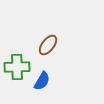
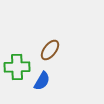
brown ellipse: moved 2 px right, 5 px down
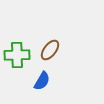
green cross: moved 12 px up
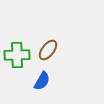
brown ellipse: moved 2 px left
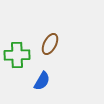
brown ellipse: moved 2 px right, 6 px up; rotated 10 degrees counterclockwise
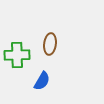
brown ellipse: rotated 20 degrees counterclockwise
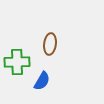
green cross: moved 7 px down
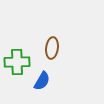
brown ellipse: moved 2 px right, 4 px down
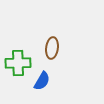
green cross: moved 1 px right, 1 px down
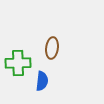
blue semicircle: rotated 24 degrees counterclockwise
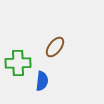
brown ellipse: moved 3 px right, 1 px up; rotated 30 degrees clockwise
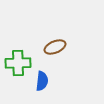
brown ellipse: rotated 30 degrees clockwise
